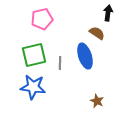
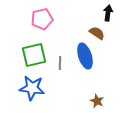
blue star: moved 1 px left, 1 px down
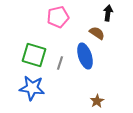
pink pentagon: moved 16 px right, 2 px up
green square: rotated 30 degrees clockwise
gray line: rotated 16 degrees clockwise
brown star: rotated 16 degrees clockwise
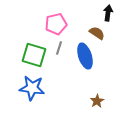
pink pentagon: moved 2 px left, 7 px down
gray line: moved 1 px left, 15 px up
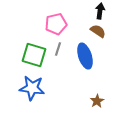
black arrow: moved 8 px left, 2 px up
brown semicircle: moved 1 px right, 2 px up
gray line: moved 1 px left, 1 px down
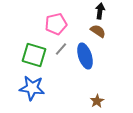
gray line: moved 3 px right; rotated 24 degrees clockwise
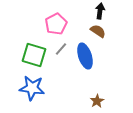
pink pentagon: rotated 15 degrees counterclockwise
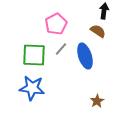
black arrow: moved 4 px right
green square: rotated 15 degrees counterclockwise
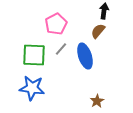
brown semicircle: rotated 84 degrees counterclockwise
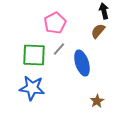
black arrow: rotated 21 degrees counterclockwise
pink pentagon: moved 1 px left, 1 px up
gray line: moved 2 px left
blue ellipse: moved 3 px left, 7 px down
